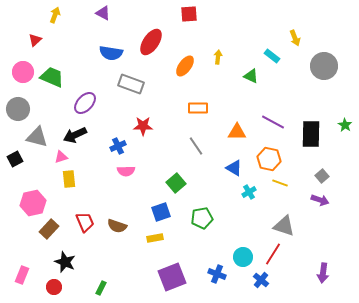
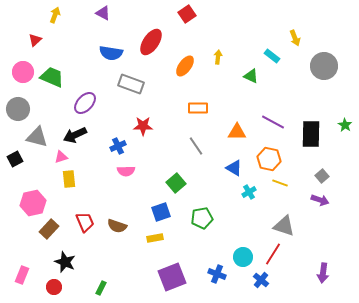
red square at (189, 14): moved 2 px left; rotated 30 degrees counterclockwise
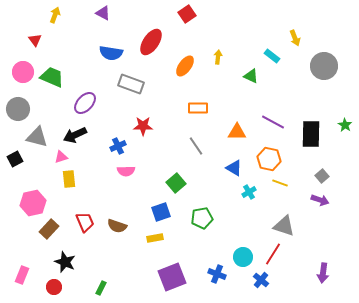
red triangle at (35, 40): rotated 24 degrees counterclockwise
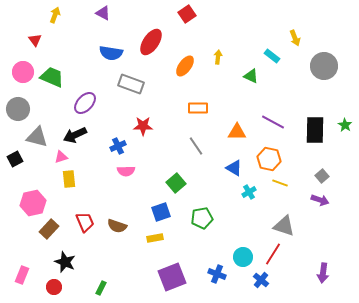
black rectangle at (311, 134): moved 4 px right, 4 px up
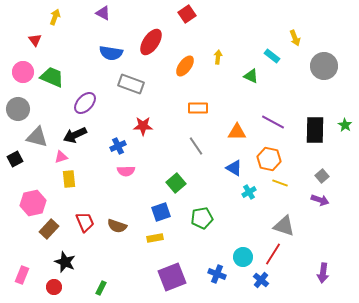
yellow arrow at (55, 15): moved 2 px down
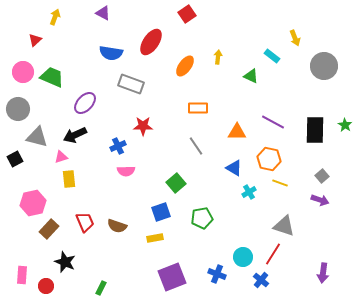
red triangle at (35, 40): rotated 24 degrees clockwise
pink rectangle at (22, 275): rotated 18 degrees counterclockwise
red circle at (54, 287): moved 8 px left, 1 px up
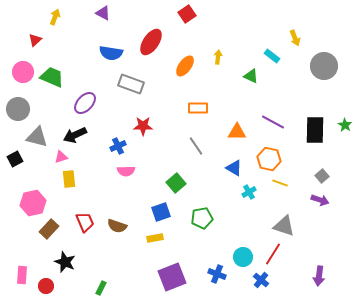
purple arrow at (323, 273): moved 4 px left, 3 px down
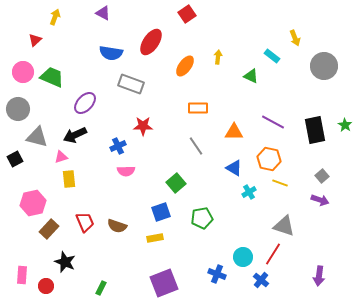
black rectangle at (315, 130): rotated 12 degrees counterclockwise
orange triangle at (237, 132): moved 3 px left
purple square at (172, 277): moved 8 px left, 6 px down
